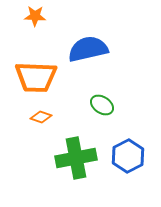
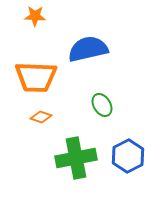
green ellipse: rotated 25 degrees clockwise
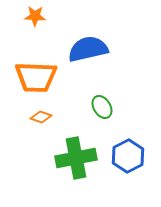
green ellipse: moved 2 px down
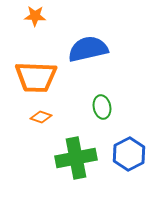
green ellipse: rotated 20 degrees clockwise
blue hexagon: moved 1 px right, 2 px up
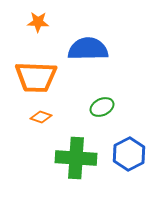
orange star: moved 3 px right, 6 px down
blue semicircle: rotated 12 degrees clockwise
green ellipse: rotated 75 degrees clockwise
green cross: rotated 15 degrees clockwise
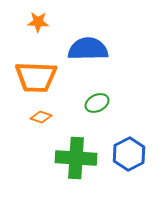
green ellipse: moved 5 px left, 4 px up
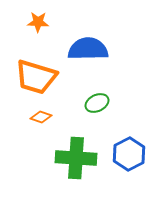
orange trapezoid: rotated 15 degrees clockwise
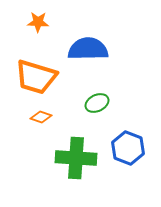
blue hexagon: moved 1 px left, 6 px up; rotated 12 degrees counterclockwise
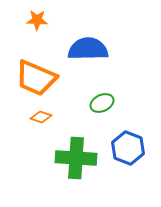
orange star: moved 1 px left, 2 px up
orange trapezoid: moved 1 px down; rotated 6 degrees clockwise
green ellipse: moved 5 px right
